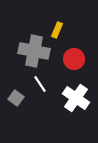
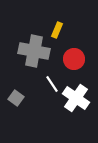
white line: moved 12 px right
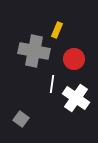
white line: rotated 42 degrees clockwise
gray square: moved 5 px right, 21 px down
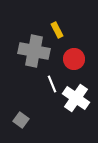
yellow rectangle: rotated 49 degrees counterclockwise
white line: rotated 30 degrees counterclockwise
gray square: moved 1 px down
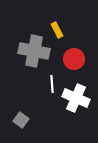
white line: rotated 18 degrees clockwise
white cross: rotated 12 degrees counterclockwise
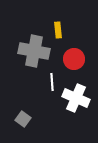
yellow rectangle: moved 1 px right; rotated 21 degrees clockwise
white line: moved 2 px up
gray square: moved 2 px right, 1 px up
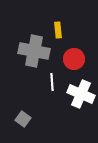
white cross: moved 5 px right, 4 px up
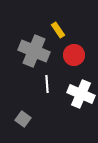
yellow rectangle: rotated 28 degrees counterclockwise
gray cross: rotated 12 degrees clockwise
red circle: moved 4 px up
white line: moved 5 px left, 2 px down
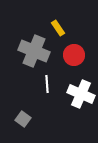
yellow rectangle: moved 2 px up
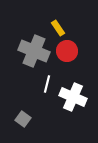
red circle: moved 7 px left, 4 px up
white line: rotated 18 degrees clockwise
white cross: moved 8 px left, 3 px down
